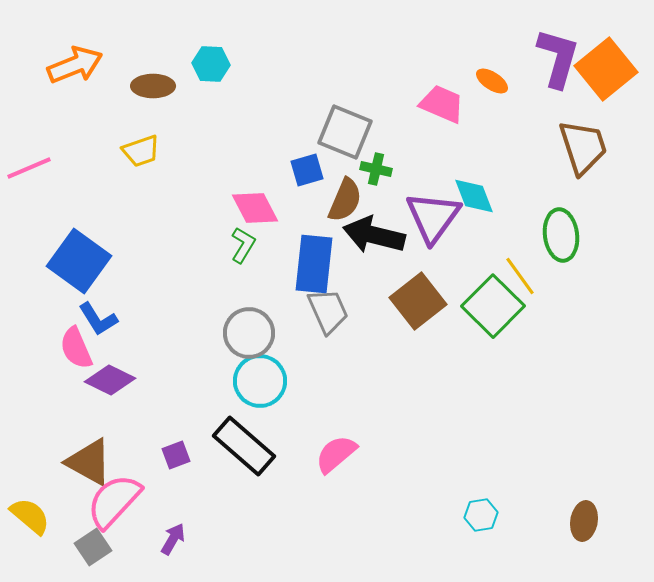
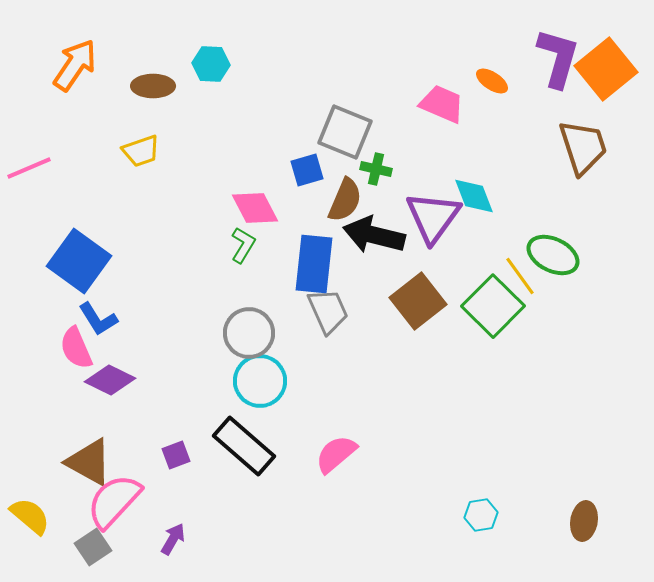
orange arrow at (75, 65): rotated 34 degrees counterclockwise
green ellipse at (561, 235): moved 8 px left, 20 px down; rotated 57 degrees counterclockwise
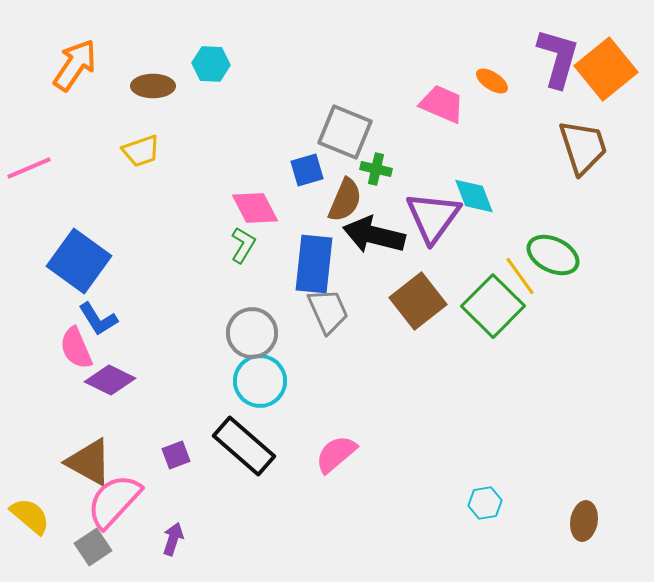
gray circle at (249, 333): moved 3 px right
cyan hexagon at (481, 515): moved 4 px right, 12 px up
purple arrow at (173, 539): rotated 12 degrees counterclockwise
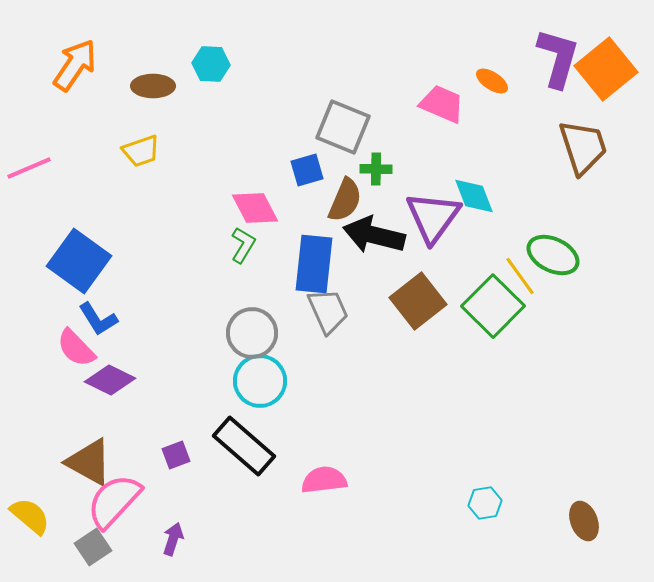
gray square at (345, 132): moved 2 px left, 5 px up
green cross at (376, 169): rotated 12 degrees counterclockwise
pink semicircle at (76, 348): rotated 21 degrees counterclockwise
pink semicircle at (336, 454): moved 12 px left, 26 px down; rotated 33 degrees clockwise
brown ellipse at (584, 521): rotated 30 degrees counterclockwise
